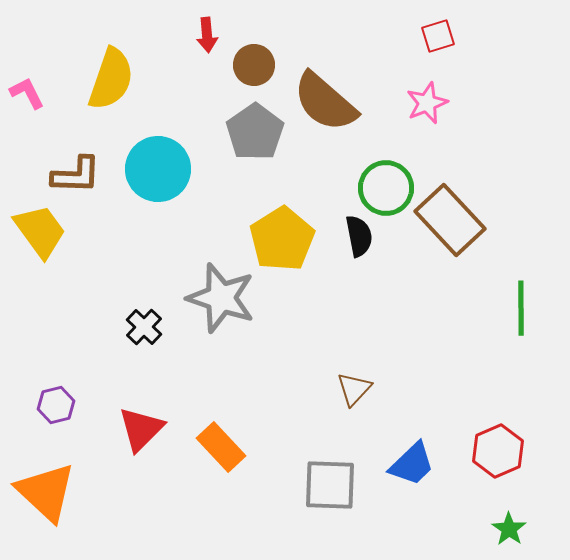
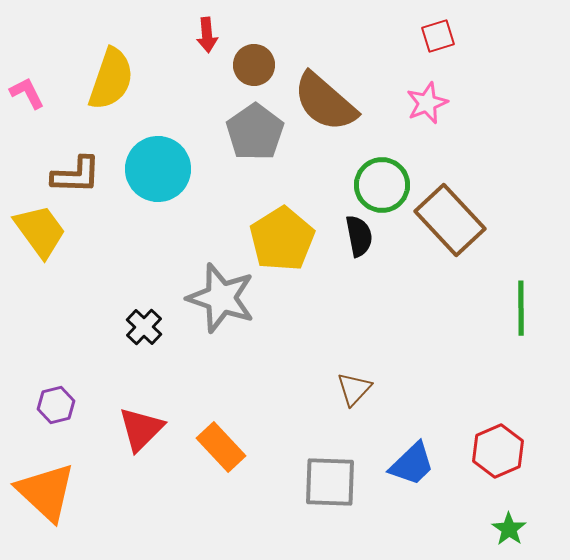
green circle: moved 4 px left, 3 px up
gray square: moved 3 px up
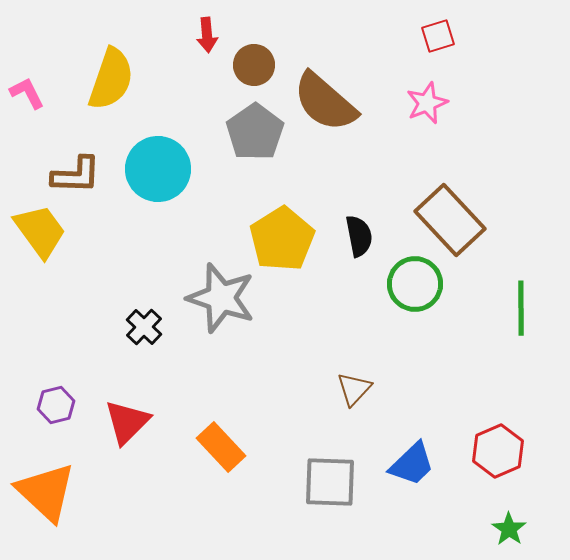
green circle: moved 33 px right, 99 px down
red triangle: moved 14 px left, 7 px up
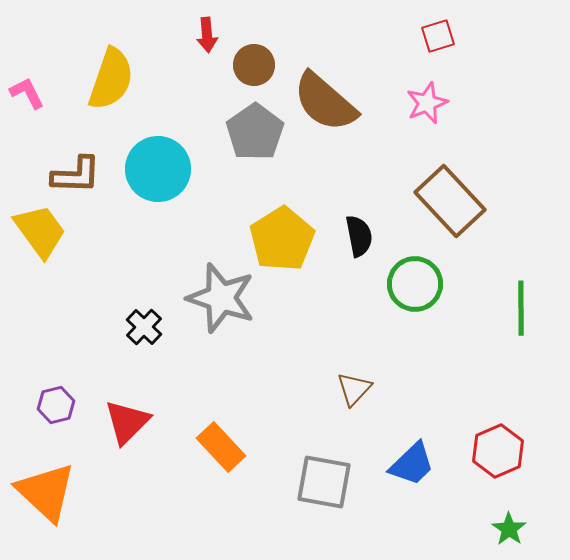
brown rectangle: moved 19 px up
gray square: moved 6 px left; rotated 8 degrees clockwise
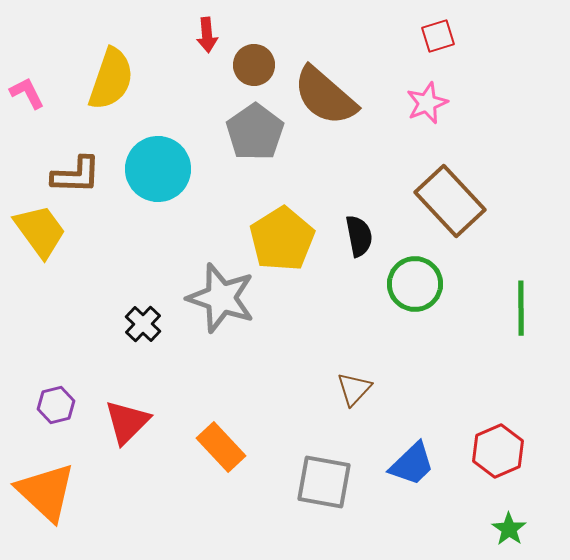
brown semicircle: moved 6 px up
black cross: moved 1 px left, 3 px up
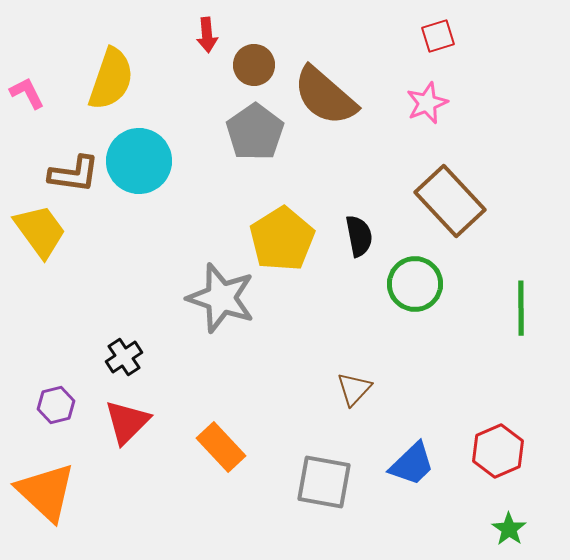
cyan circle: moved 19 px left, 8 px up
brown L-shape: moved 2 px left, 1 px up; rotated 6 degrees clockwise
black cross: moved 19 px left, 33 px down; rotated 12 degrees clockwise
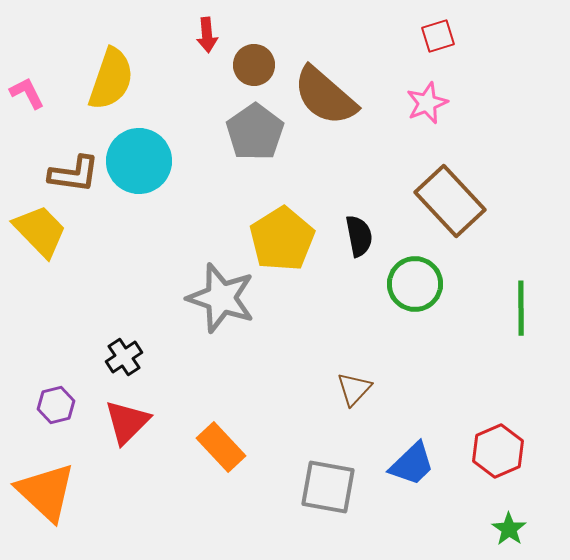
yellow trapezoid: rotated 8 degrees counterclockwise
gray square: moved 4 px right, 5 px down
